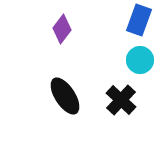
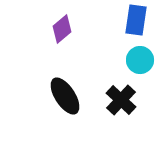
blue rectangle: moved 3 px left; rotated 12 degrees counterclockwise
purple diamond: rotated 12 degrees clockwise
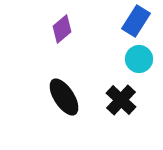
blue rectangle: moved 1 px down; rotated 24 degrees clockwise
cyan circle: moved 1 px left, 1 px up
black ellipse: moved 1 px left, 1 px down
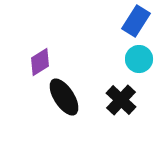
purple diamond: moved 22 px left, 33 px down; rotated 8 degrees clockwise
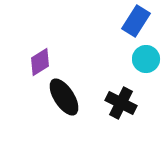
cyan circle: moved 7 px right
black cross: moved 3 px down; rotated 16 degrees counterclockwise
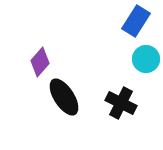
purple diamond: rotated 16 degrees counterclockwise
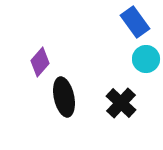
blue rectangle: moved 1 px left, 1 px down; rotated 68 degrees counterclockwise
black ellipse: rotated 21 degrees clockwise
black cross: rotated 16 degrees clockwise
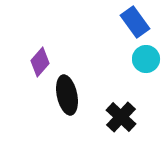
black ellipse: moved 3 px right, 2 px up
black cross: moved 14 px down
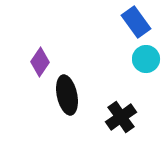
blue rectangle: moved 1 px right
purple diamond: rotated 8 degrees counterclockwise
black cross: rotated 12 degrees clockwise
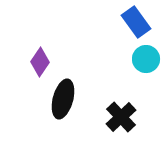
black ellipse: moved 4 px left, 4 px down; rotated 27 degrees clockwise
black cross: rotated 8 degrees counterclockwise
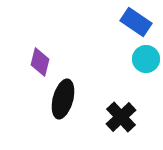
blue rectangle: rotated 20 degrees counterclockwise
purple diamond: rotated 20 degrees counterclockwise
